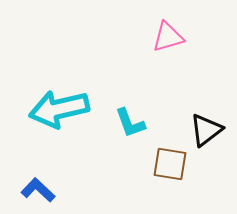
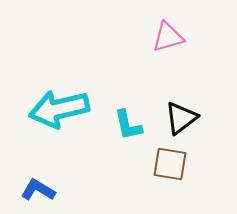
cyan L-shape: moved 2 px left, 2 px down; rotated 8 degrees clockwise
black triangle: moved 25 px left, 12 px up
blue L-shape: rotated 12 degrees counterclockwise
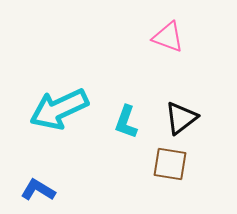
pink triangle: rotated 36 degrees clockwise
cyan arrow: rotated 12 degrees counterclockwise
cyan L-shape: moved 2 px left, 3 px up; rotated 32 degrees clockwise
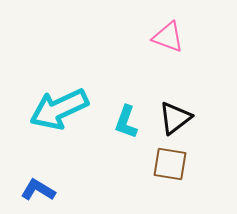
black triangle: moved 6 px left
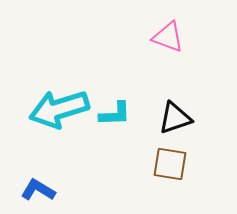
cyan arrow: rotated 8 degrees clockwise
black triangle: rotated 18 degrees clockwise
cyan L-shape: moved 11 px left, 8 px up; rotated 112 degrees counterclockwise
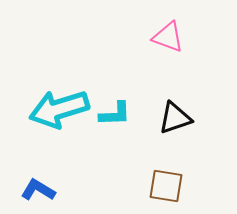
brown square: moved 4 px left, 22 px down
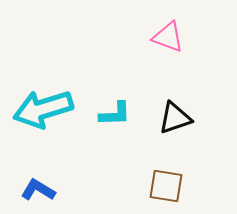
cyan arrow: moved 16 px left
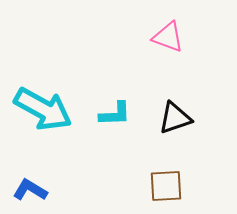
cyan arrow: rotated 134 degrees counterclockwise
brown square: rotated 12 degrees counterclockwise
blue L-shape: moved 8 px left
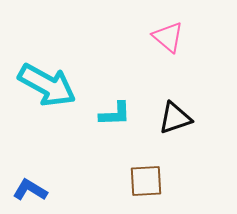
pink triangle: rotated 20 degrees clockwise
cyan arrow: moved 4 px right, 24 px up
brown square: moved 20 px left, 5 px up
